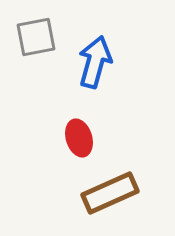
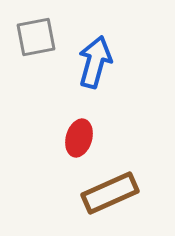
red ellipse: rotated 33 degrees clockwise
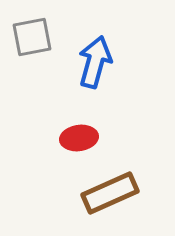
gray square: moved 4 px left
red ellipse: rotated 66 degrees clockwise
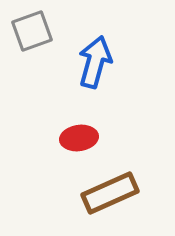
gray square: moved 6 px up; rotated 9 degrees counterclockwise
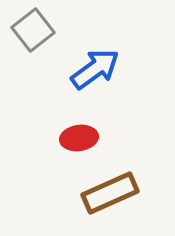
gray square: moved 1 px right, 1 px up; rotated 18 degrees counterclockwise
blue arrow: moved 7 px down; rotated 39 degrees clockwise
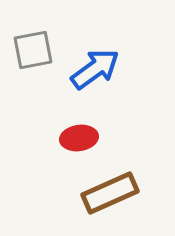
gray square: moved 20 px down; rotated 27 degrees clockwise
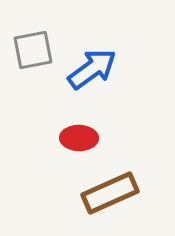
blue arrow: moved 3 px left
red ellipse: rotated 9 degrees clockwise
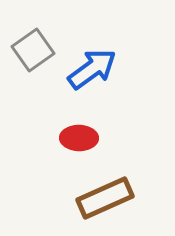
gray square: rotated 24 degrees counterclockwise
brown rectangle: moved 5 px left, 5 px down
